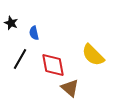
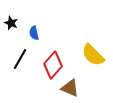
red diamond: rotated 52 degrees clockwise
brown triangle: rotated 18 degrees counterclockwise
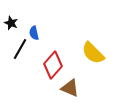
yellow semicircle: moved 2 px up
black line: moved 10 px up
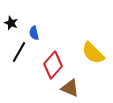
black line: moved 1 px left, 3 px down
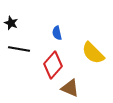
blue semicircle: moved 23 px right
black line: moved 3 px up; rotated 70 degrees clockwise
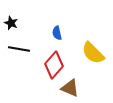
red diamond: moved 1 px right
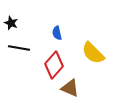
black line: moved 1 px up
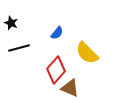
blue semicircle: rotated 128 degrees counterclockwise
black line: rotated 25 degrees counterclockwise
yellow semicircle: moved 6 px left
red diamond: moved 2 px right, 5 px down
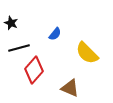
blue semicircle: moved 2 px left, 1 px down
red diamond: moved 22 px left
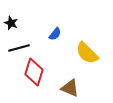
red diamond: moved 2 px down; rotated 24 degrees counterclockwise
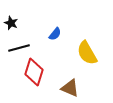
yellow semicircle: rotated 15 degrees clockwise
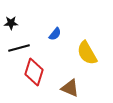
black star: rotated 24 degrees counterclockwise
